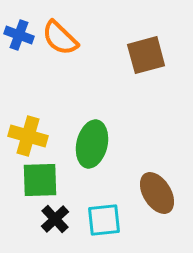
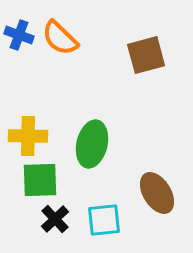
yellow cross: rotated 15 degrees counterclockwise
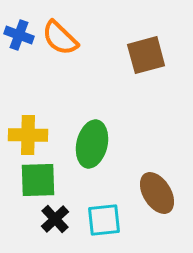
yellow cross: moved 1 px up
green square: moved 2 px left
